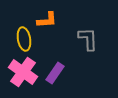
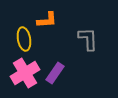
pink cross: moved 2 px right, 1 px down; rotated 24 degrees clockwise
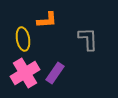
yellow ellipse: moved 1 px left
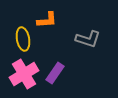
gray L-shape: rotated 110 degrees clockwise
pink cross: moved 1 px left, 1 px down
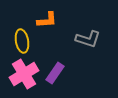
yellow ellipse: moved 1 px left, 2 px down
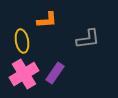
gray L-shape: rotated 25 degrees counterclockwise
